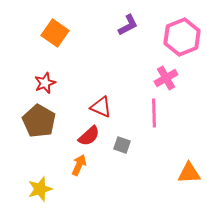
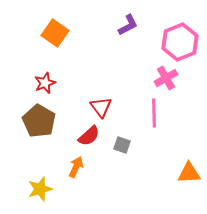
pink hexagon: moved 2 px left, 5 px down
red triangle: rotated 30 degrees clockwise
orange arrow: moved 3 px left, 2 px down
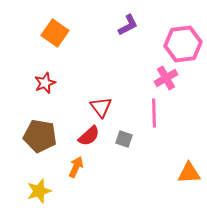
pink hexagon: moved 3 px right, 2 px down; rotated 15 degrees clockwise
brown pentagon: moved 1 px right, 15 px down; rotated 20 degrees counterclockwise
gray square: moved 2 px right, 6 px up
yellow star: moved 1 px left, 2 px down
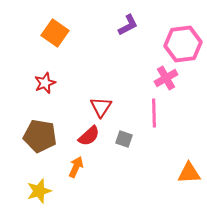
red triangle: rotated 10 degrees clockwise
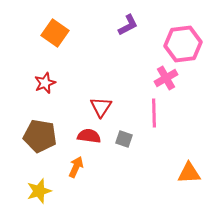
red semicircle: rotated 130 degrees counterclockwise
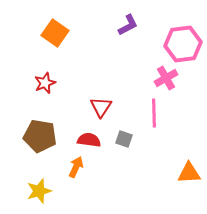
red semicircle: moved 4 px down
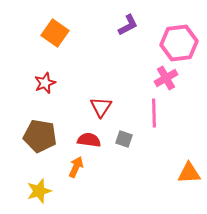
pink hexagon: moved 4 px left, 1 px up
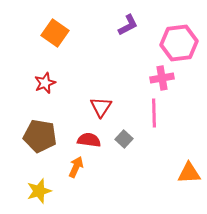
pink cross: moved 4 px left; rotated 20 degrees clockwise
gray square: rotated 24 degrees clockwise
